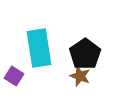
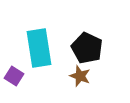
black pentagon: moved 2 px right, 6 px up; rotated 12 degrees counterclockwise
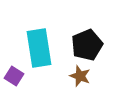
black pentagon: moved 3 px up; rotated 24 degrees clockwise
